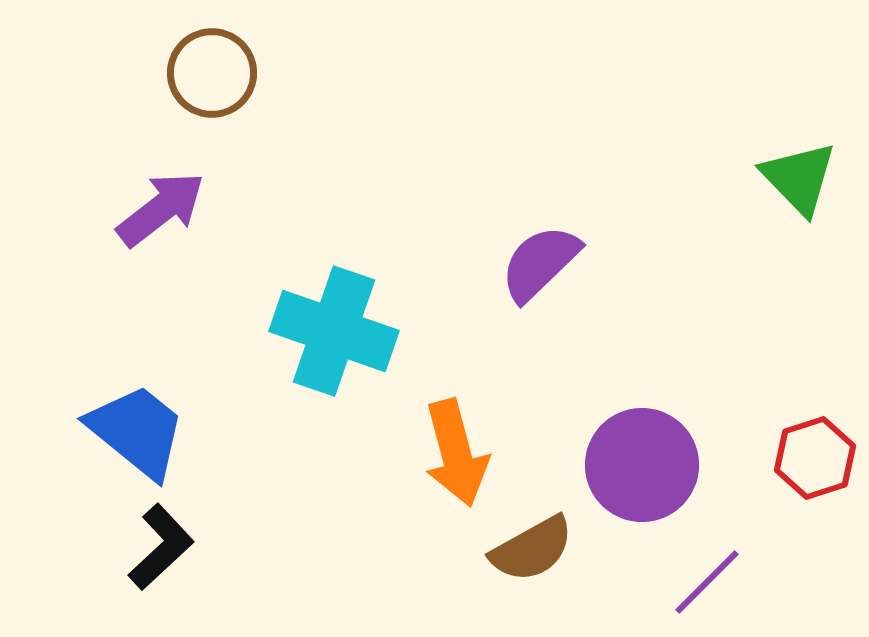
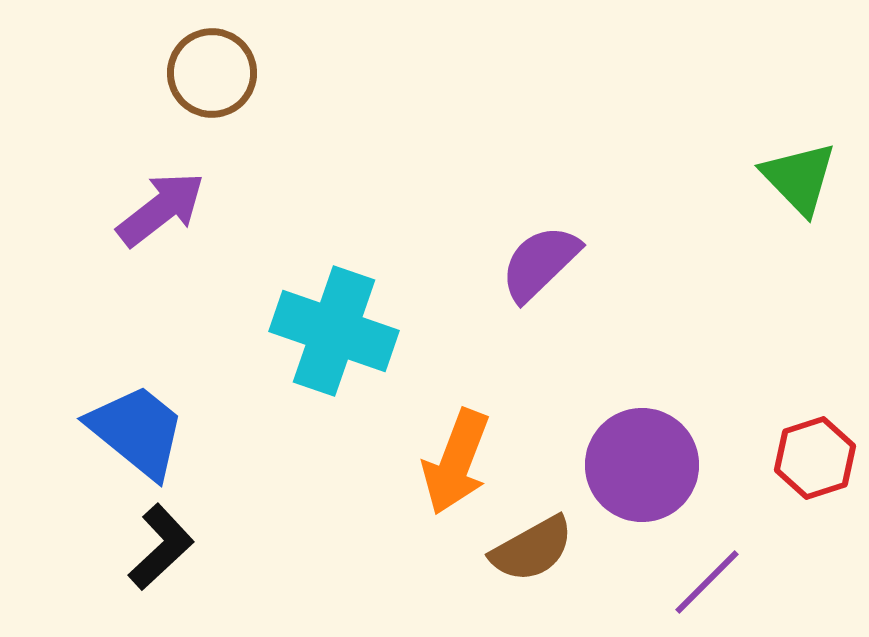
orange arrow: moved 9 px down; rotated 36 degrees clockwise
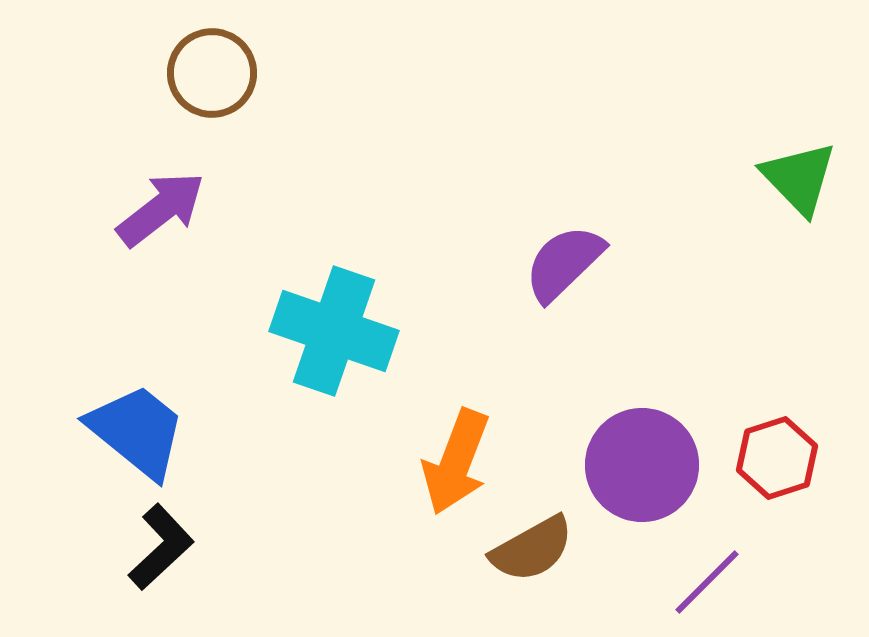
purple semicircle: moved 24 px right
red hexagon: moved 38 px left
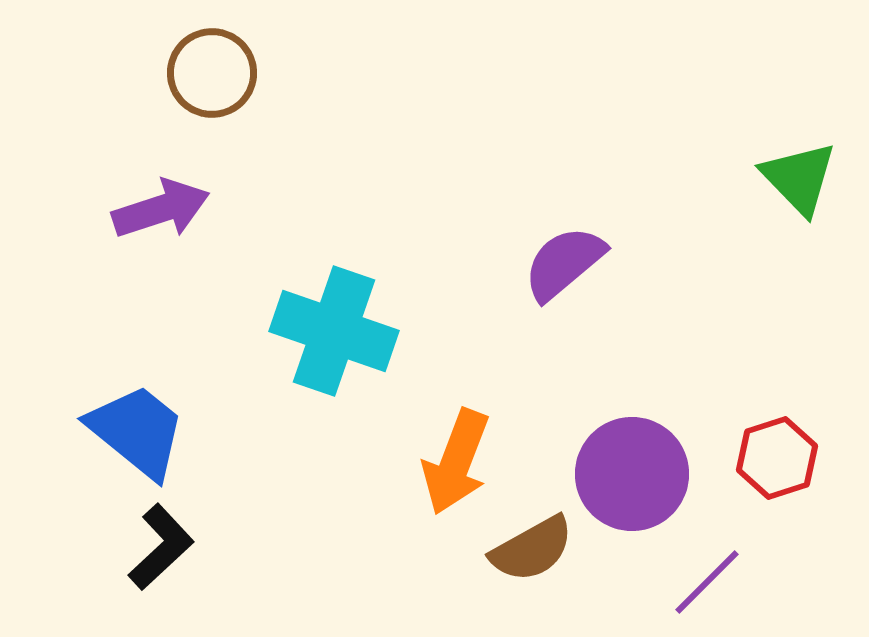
purple arrow: rotated 20 degrees clockwise
purple semicircle: rotated 4 degrees clockwise
purple circle: moved 10 px left, 9 px down
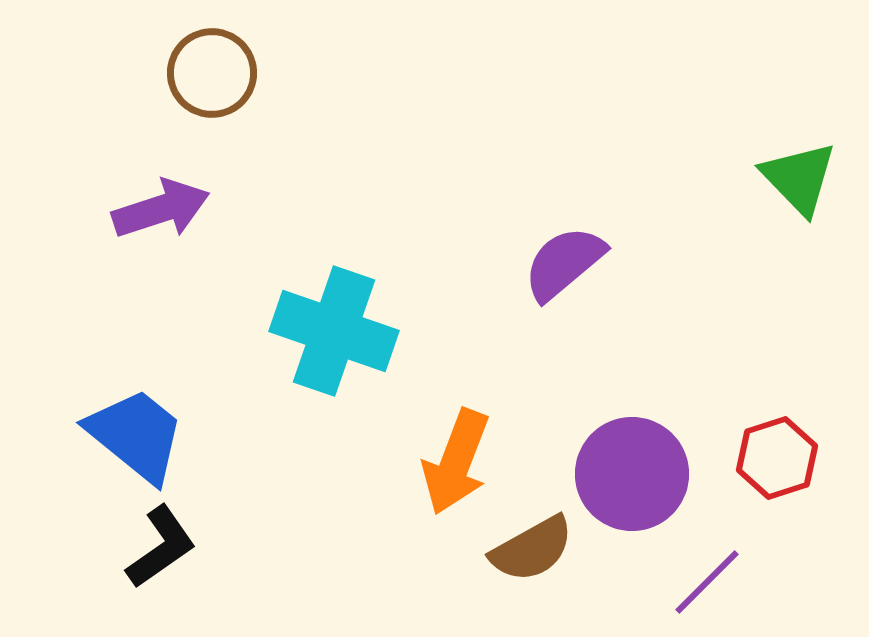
blue trapezoid: moved 1 px left, 4 px down
black L-shape: rotated 8 degrees clockwise
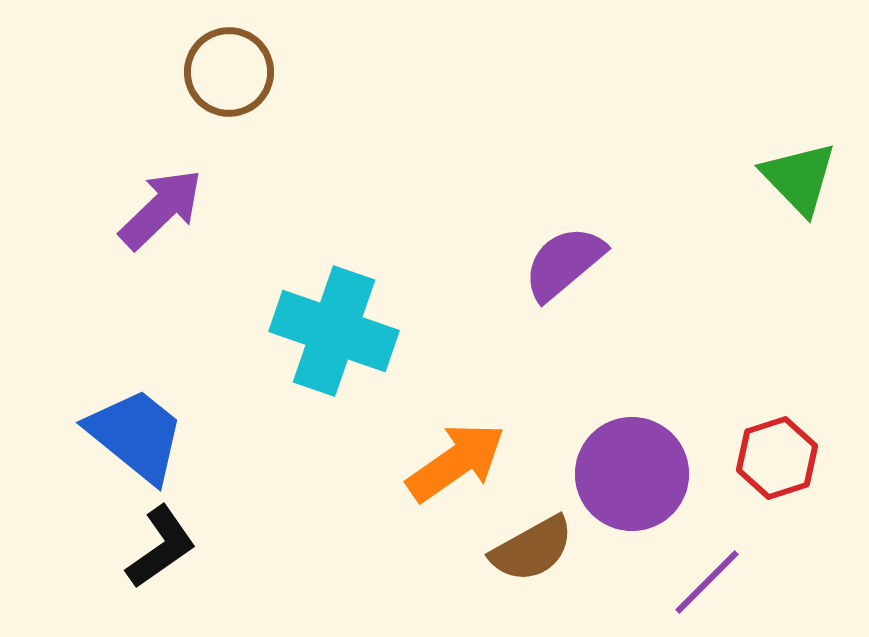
brown circle: moved 17 px right, 1 px up
purple arrow: rotated 26 degrees counterclockwise
orange arrow: rotated 146 degrees counterclockwise
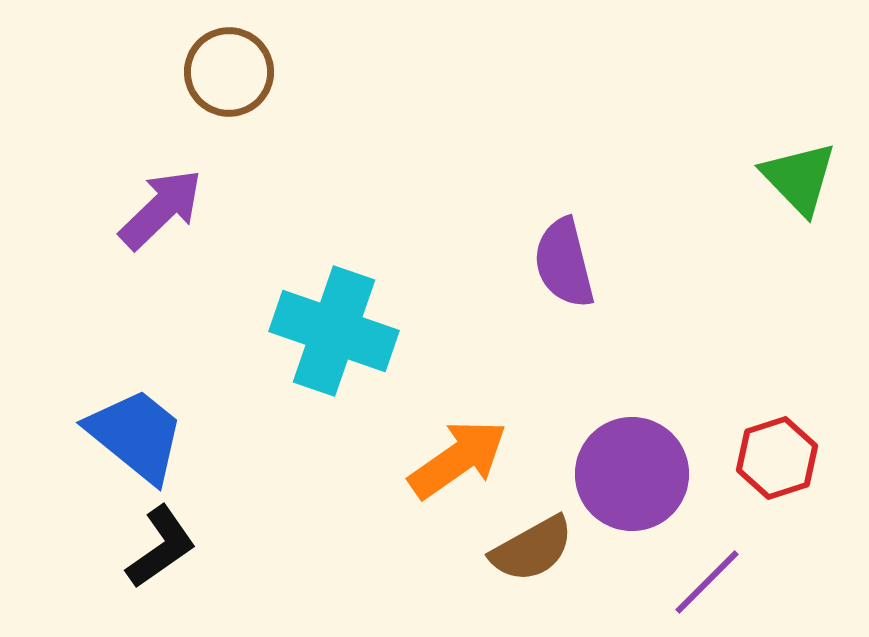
purple semicircle: rotated 64 degrees counterclockwise
orange arrow: moved 2 px right, 3 px up
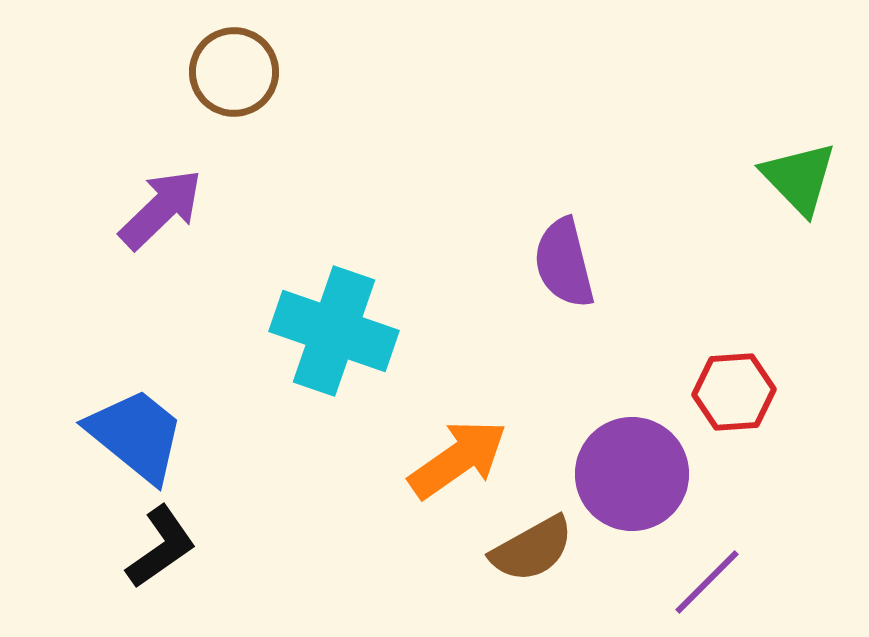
brown circle: moved 5 px right
red hexagon: moved 43 px left, 66 px up; rotated 14 degrees clockwise
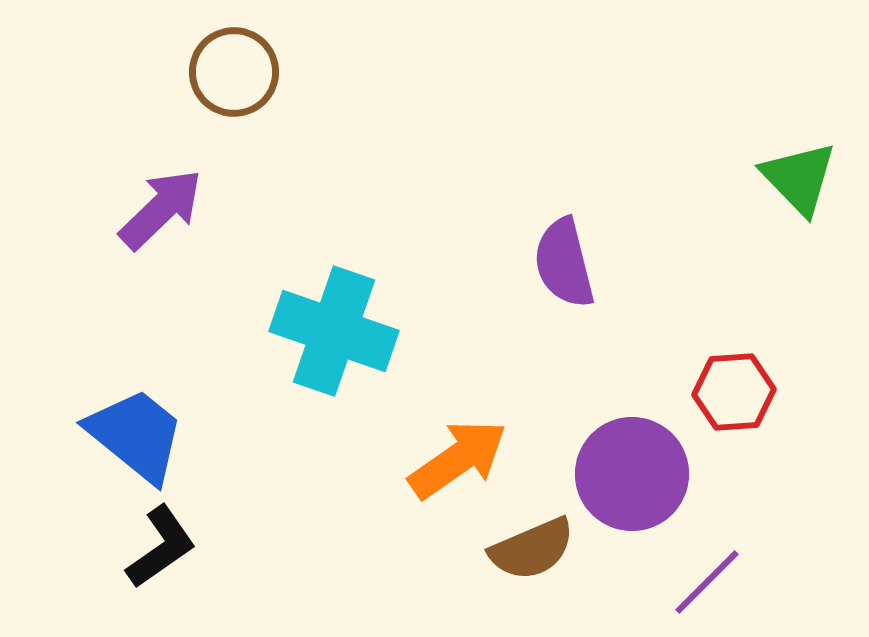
brown semicircle: rotated 6 degrees clockwise
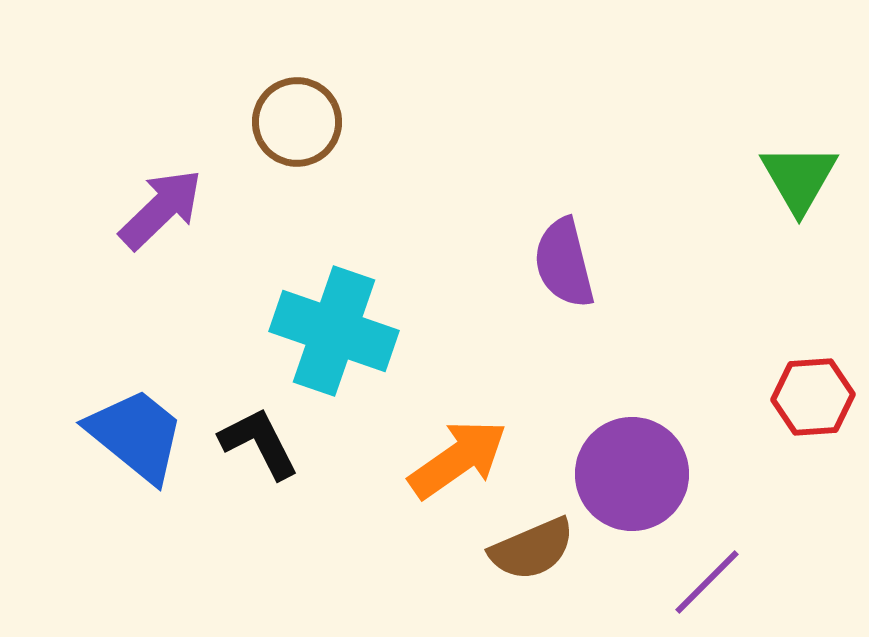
brown circle: moved 63 px right, 50 px down
green triangle: rotated 14 degrees clockwise
red hexagon: moved 79 px right, 5 px down
black L-shape: moved 98 px right, 104 px up; rotated 82 degrees counterclockwise
